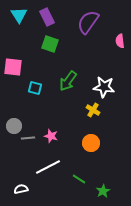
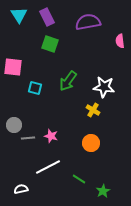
purple semicircle: rotated 45 degrees clockwise
gray circle: moved 1 px up
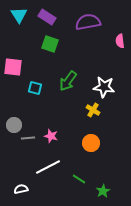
purple rectangle: rotated 30 degrees counterclockwise
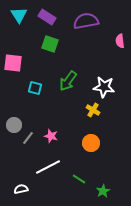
purple semicircle: moved 2 px left, 1 px up
pink square: moved 4 px up
gray line: rotated 48 degrees counterclockwise
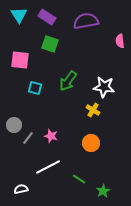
pink square: moved 7 px right, 3 px up
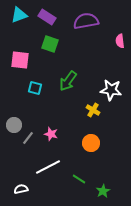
cyan triangle: rotated 42 degrees clockwise
white star: moved 7 px right, 3 px down
pink star: moved 2 px up
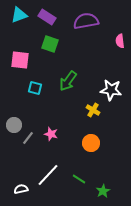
white line: moved 8 px down; rotated 20 degrees counterclockwise
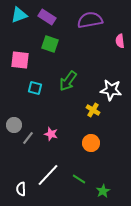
purple semicircle: moved 4 px right, 1 px up
white semicircle: rotated 80 degrees counterclockwise
